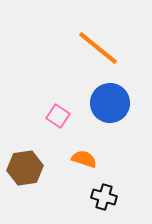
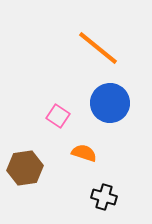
orange semicircle: moved 6 px up
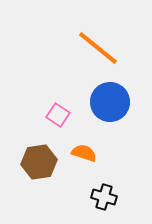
blue circle: moved 1 px up
pink square: moved 1 px up
brown hexagon: moved 14 px right, 6 px up
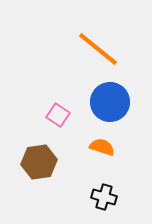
orange line: moved 1 px down
orange semicircle: moved 18 px right, 6 px up
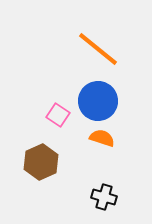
blue circle: moved 12 px left, 1 px up
orange semicircle: moved 9 px up
brown hexagon: moved 2 px right; rotated 16 degrees counterclockwise
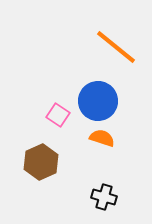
orange line: moved 18 px right, 2 px up
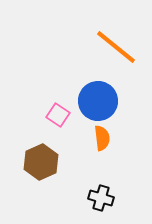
orange semicircle: rotated 65 degrees clockwise
black cross: moved 3 px left, 1 px down
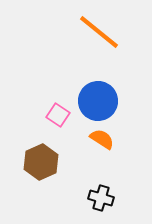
orange line: moved 17 px left, 15 px up
orange semicircle: moved 1 px down; rotated 50 degrees counterclockwise
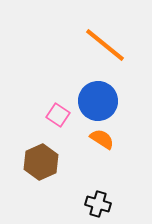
orange line: moved 6 px right, 13 px down
black cross: moved 3 px left, 6 px down
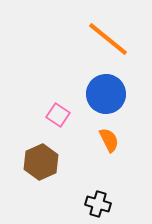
orange line: moved 3 px right, 6 px up
blue circle: moved 8 px right, 7 px up
orange semicircle: moved 7 px right, 1 px down; rotated 30 degrees clockwise
